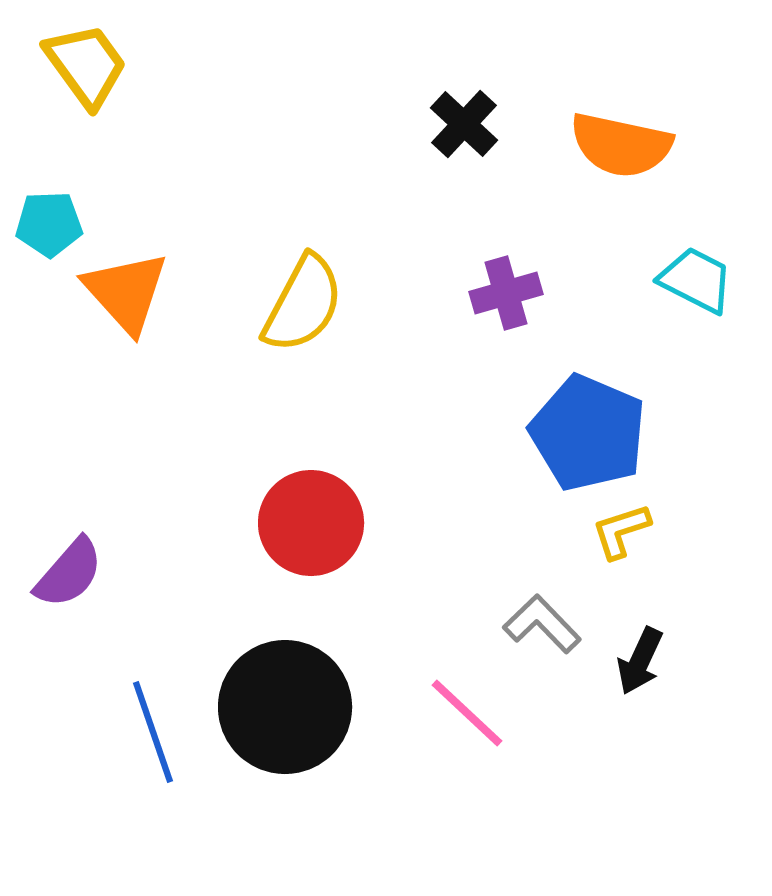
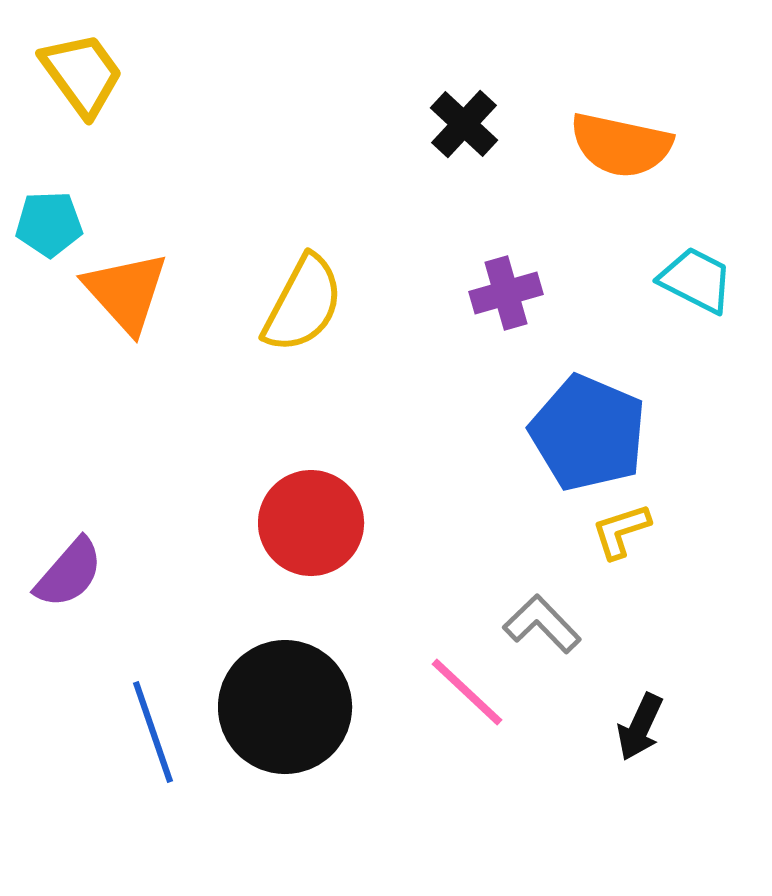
yellow trapezoid: moved 4 px left, 9 px down
black arrow: moved 66 px down
pink line: moved 21 px up
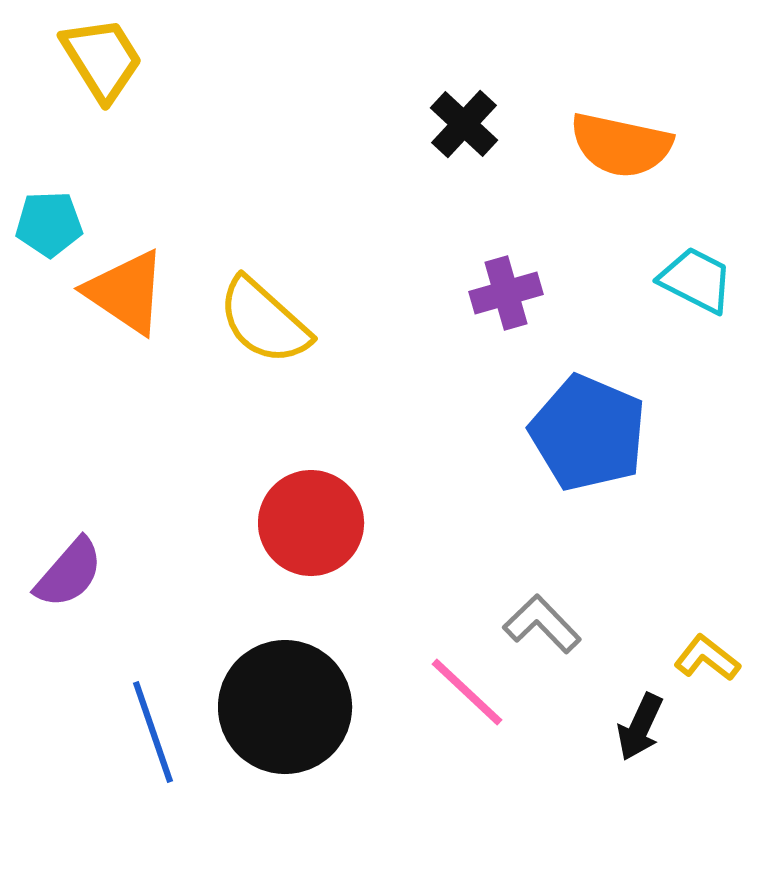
yellow trapezoid: moved 20 px right, 15 px up; rotated 4 degrees clockwise
orange triangle: rotated 14 degrees counterclockwise
yellow semicircle: moved 39 px left, 17 px down; rotated 104 degrees clockwise
yellow L-shape: moved 86 px right, 127 px down; rotated 56 degrees clockwise
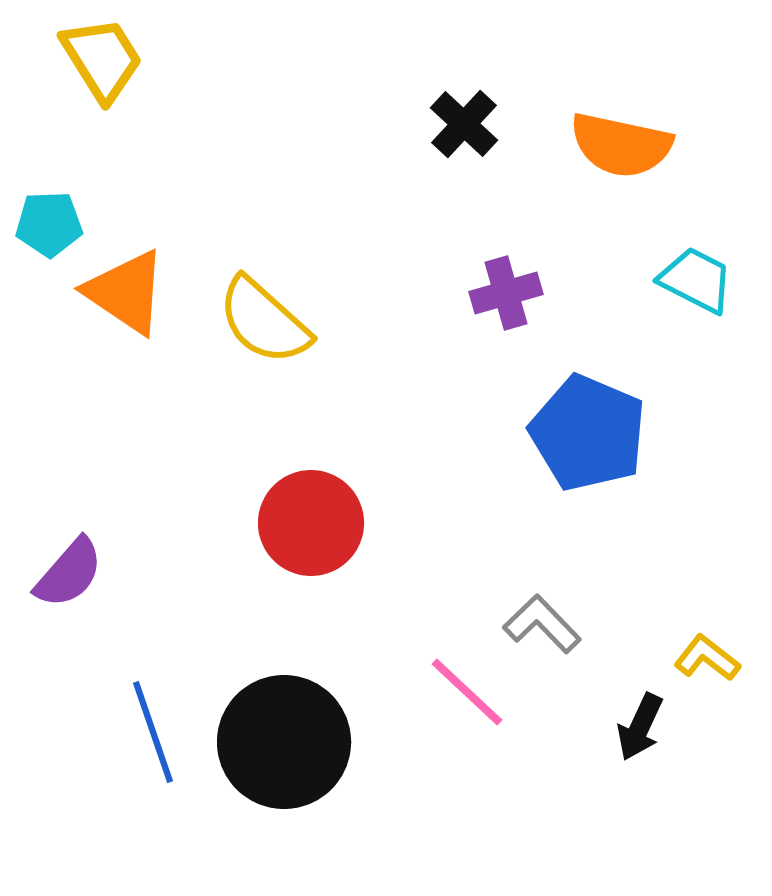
black circle: moved 1 px left, 35 px down
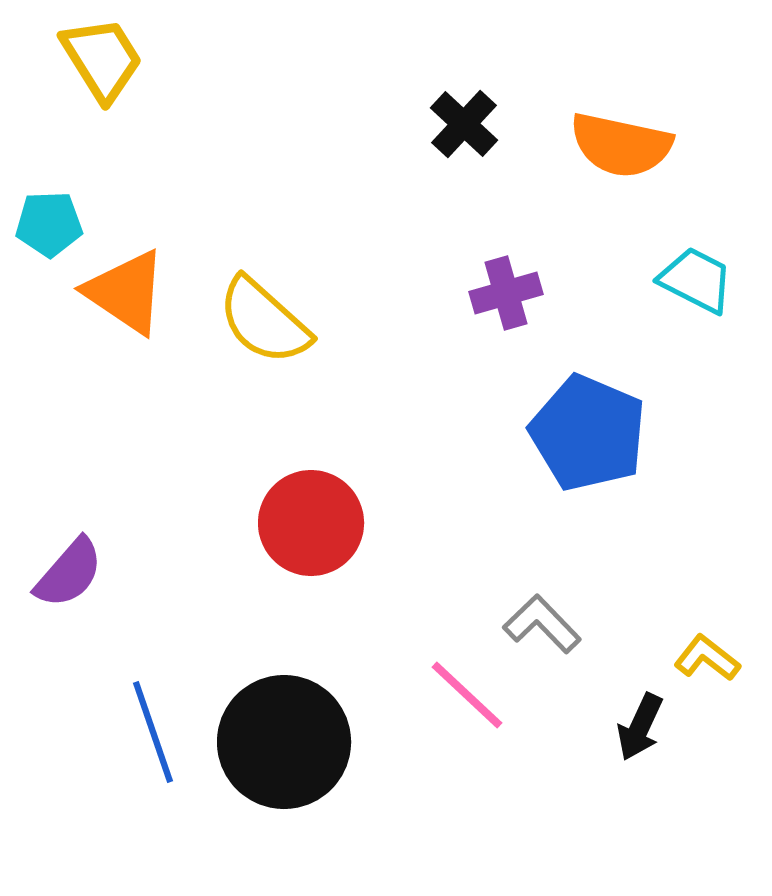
pink line: moved 3 px down
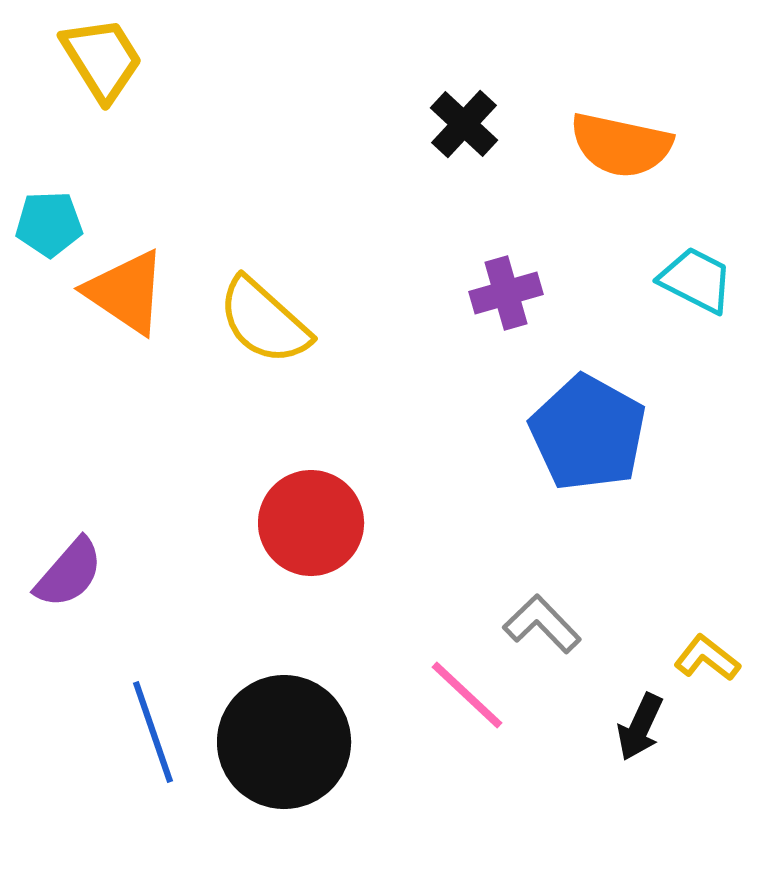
blue pentagon: rotated 6 degrees clockwise
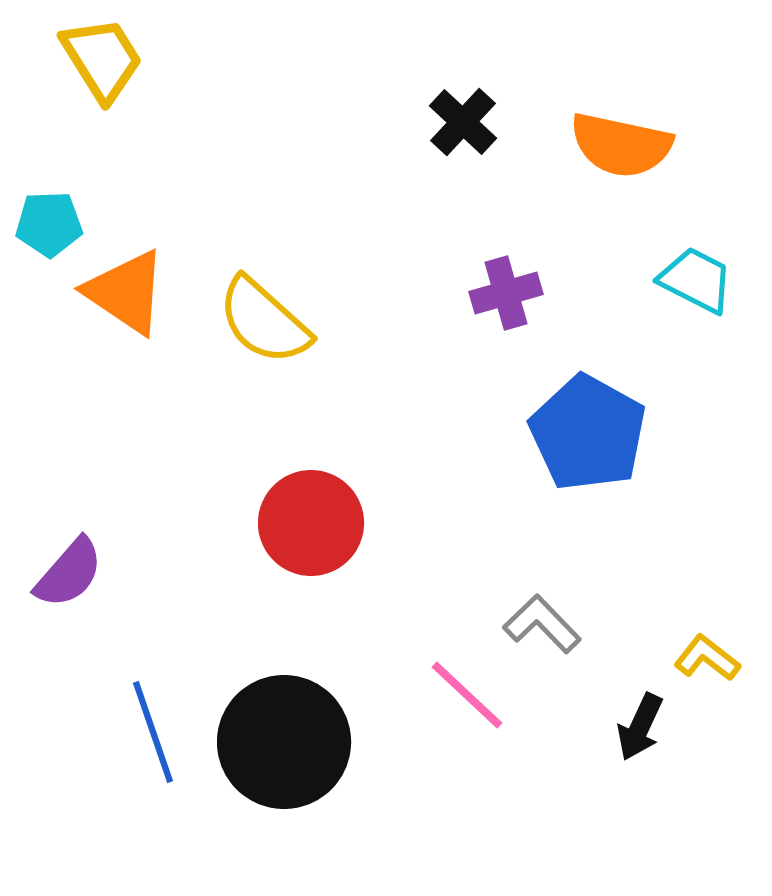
black cross: moved 1 px left, 2 px up
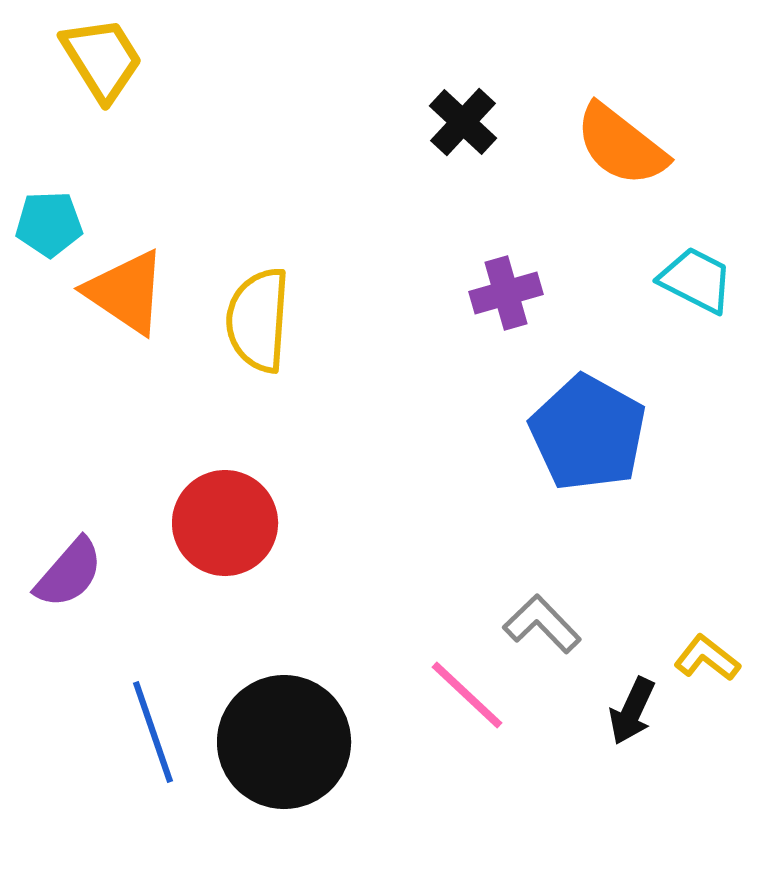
orange semicircle: rotated 26 degrees clockwise
yellow semicircle: moved 6 px left, 1 px up; rotated 52 degrees clockwise
red circle: moved 86 px left
black arrow: moved 8 px left, 16 px up
